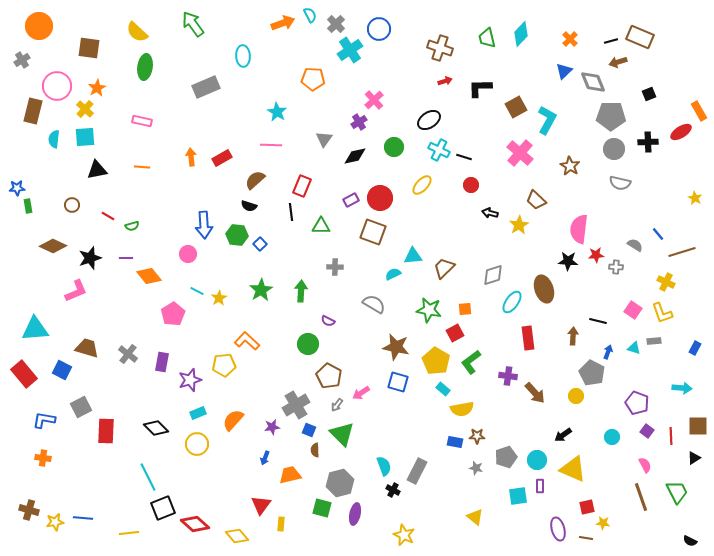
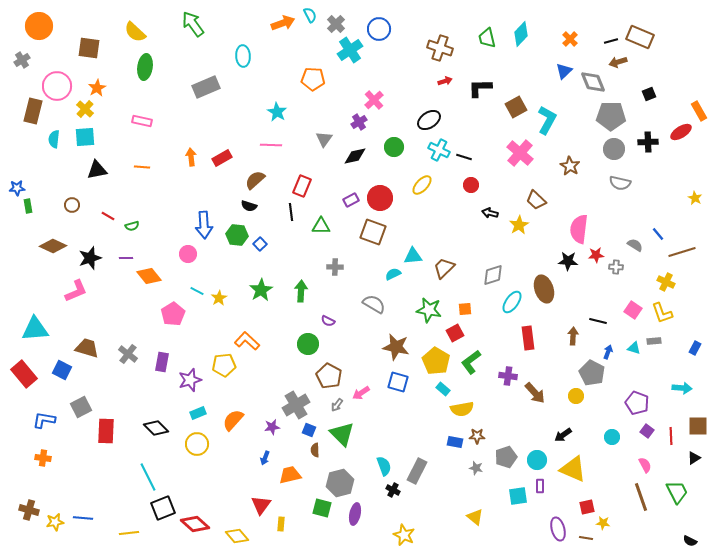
yellow semicircle at (137, 32): moved 2 px left
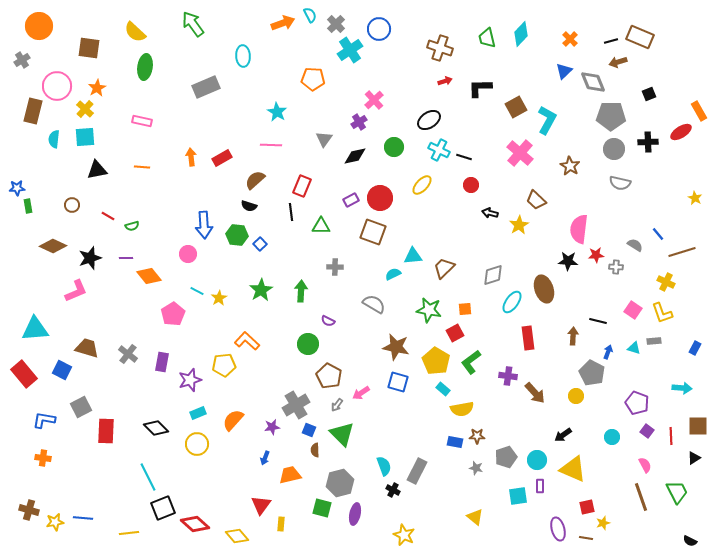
yellow star at (603, 523): rotated 24 degrees counterclockwise
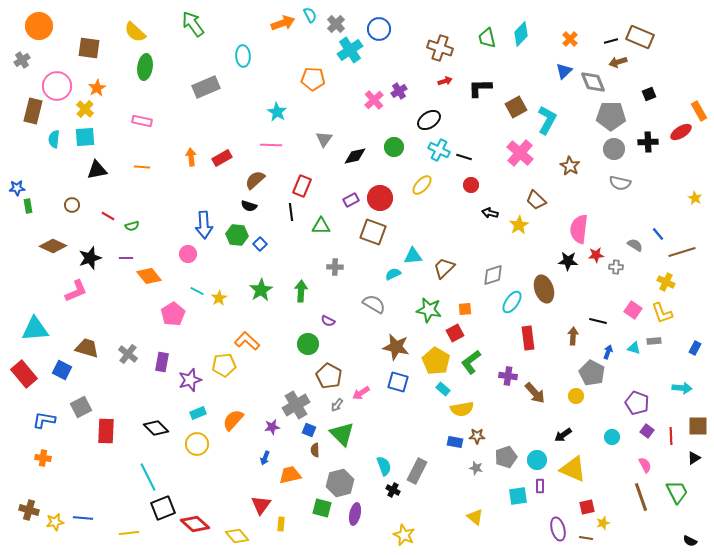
purple cross at (359, 122): moved 40 px right, 31 px up
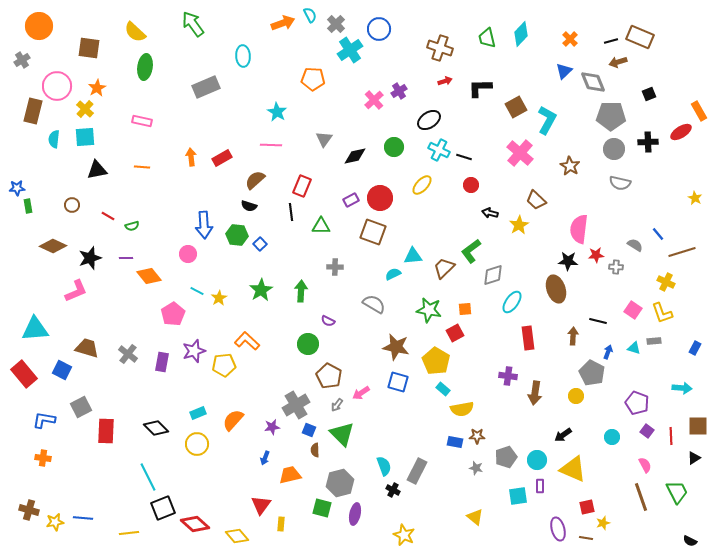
brown ellipse at (544, 289): moved 12 px right
green L-shape at (471, 362): moved 111 px up
purple star at (190, 380): moved 4 px right, 29 px up
brown arrow at (535, 393): rotated 50 degrees clockwise
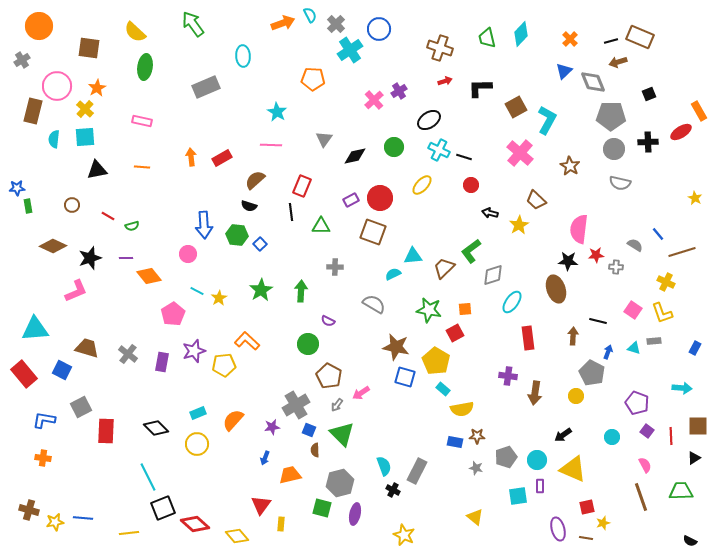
blue square at (398, 382): moved 7 px right, 5 px up
green trapezoid at (677, 492): moved 4 px right, 1 px up; rotated 65 degrees counterclockwise
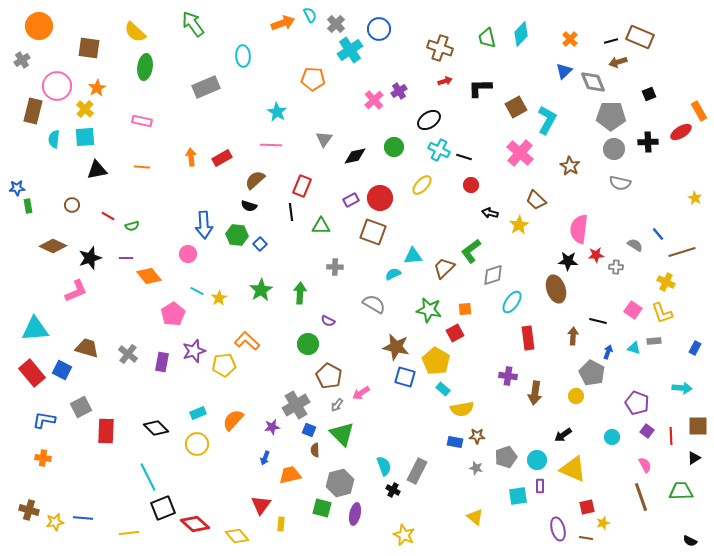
green arrow at (301, 291): moved 1 px left, 2 px down
red rectangle at (24, 374): moved 8 px right, 1 px up
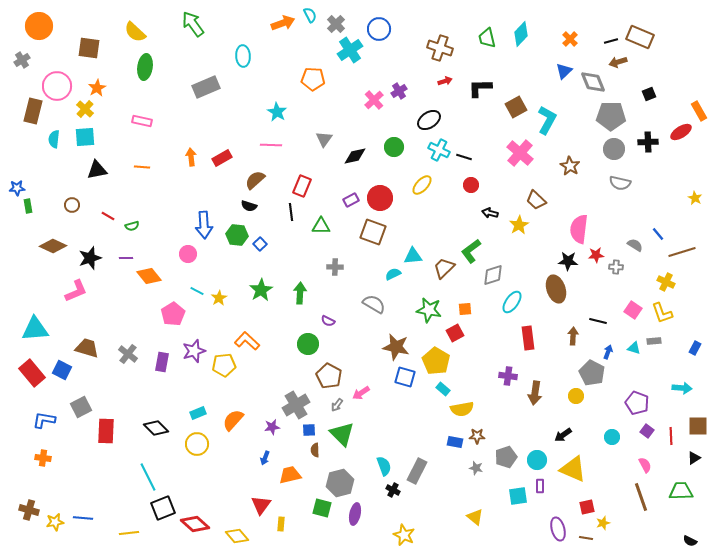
blue square at (309, 430): rotated 24 degrees counterclockwise
